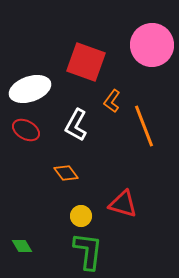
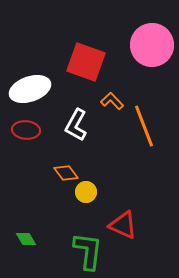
orange L-shape: rotated 100 degrees clockwise
red ellipse: rotated 24 degrees counterclockwise
red triangle: moved 21 px down; rotated 8 degrees clockwise
yellow circle: moved 5 px right, 24 px up
green diamond: moved 4 px right, 7 px up
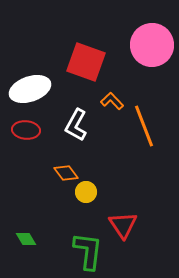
red triangle: rotated 32 degrees clockwise
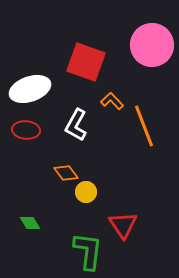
green diamond: moved 4 px right, 16 px up
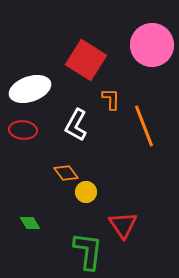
red square: moved 2 px up; rotated 12 degrees clockwise
orange L-shape: moved 1 px left, 2 px up; rotated 45 degrees clockwise
red ellipse: moved 3 px left
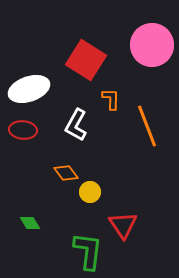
white ellipse: moved 1 px left
orange line: moved 3 px right
yellow circle: moved 4 px right
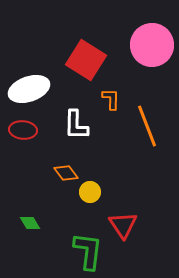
white L-shape: rotated 28 degrees counterclockwise
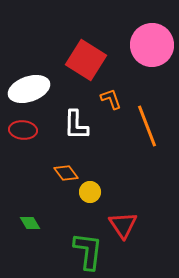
orange L-shape: rotated 20 degrees counterclockwise
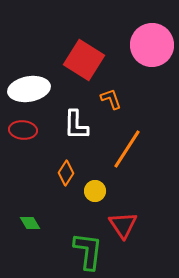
red square: moved 2 px left
white ellipse: rotated 9 degrees clockwise
orange line: moved 20 px left, 23 px down; rotated 54 degrees clockwise
orange diamond: rotated 70 degrees clockwise
yellow circle: moved 5 px right, 1 px up
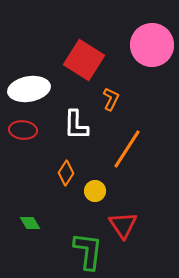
orange L-shape: rotated 45 degrees clockwise
